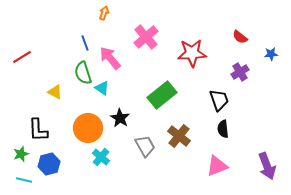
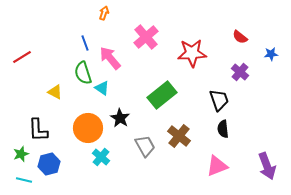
purple cross: rotated 18 degrees counterclockwise
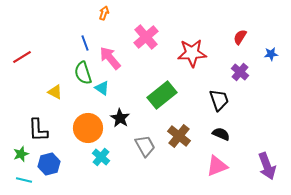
red semicircle: rotated 84 degrees clockwise
black semicircle: moved 2 px left, 5 px down; rotated 120 degrees clockwise
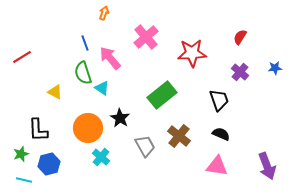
blue star: moved 4 px right, 14 px down
pink triangle: rotated 30 degrees clockwise
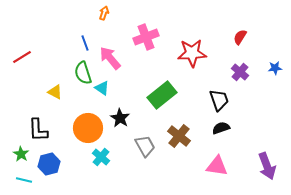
pink cross: rotated 20 degrees clockwise
black semicircle: moved 6 px up; rotated 42 degrees counterclockwise
green star: rotated 21 degrees counterclockwise
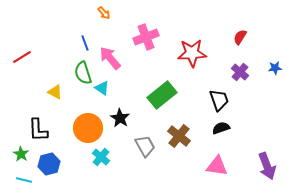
orange arrow: rotated 120 degrees clockwise
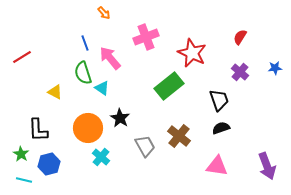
red star: rotated 28 degrees clockwise
green rectangle: moved 7 px right, 9 px up
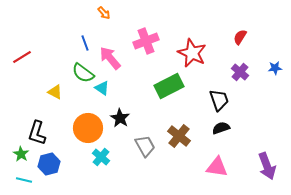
pink cross: moved 4 px down
green semicircle: rotated 35 degrees counterclockwise
green rectangle: rotated 12 degrees clockwise
black L-shape: moved 1 px left, 3 px down; rotated 20 degrees clockwise
pink triangle: moved 1 px down
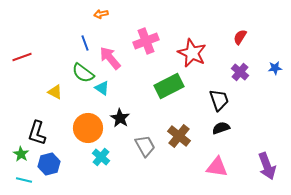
orange arrow: moved 3 px left, 1 px down; rotated 120 degrees clockwise
red line: rotated 12 degrees clockwise
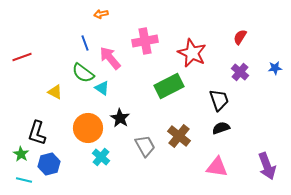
pink cross: moved 1 px left; rotated 10 degrees clockwise
